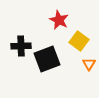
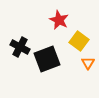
black cross: moved 1 px left, 1 px down; rotated 30 degrees clockwise
orange triangle: moved 1 px left, 1 px up
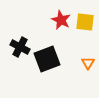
red star: moved 2 px right
yellow square: moved 6 px right, 19 px up; rotated 30 degrees counterclockwise
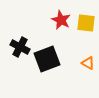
yellow square: moved 1 px right, 1 px down
orange triangle: rotated 32 degrees counterclockwise
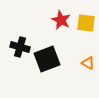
black cross: rotated 12 degrees counterclockwise
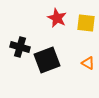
red star: moved 4 px left, 2 px up
black square: moved 1 px down
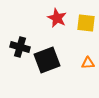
orange triangle: rotated 32 degrees counterclockwise
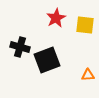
red star: moved 1 px left; rotated 18 degrees clockwise
yellow square: moved 1 px left, 2 px down
orange triangle: moved 12 px down
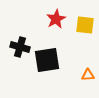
red star: moved 1 px down
black square: rotated 12 degrees clockwise
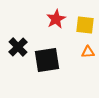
black cross: moved 2 px left; rotated 30 degrees clockwise
orange triangle: moved 23 px up
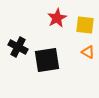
red star: moved 1 px right, 1 px up
black cross: rotated 18 degrees counterclockwise
orange triangle: rotated 32 degrees clockwise
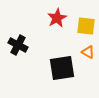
yellow square: moved 1 px right, 1 px down
black cross: moved 2 px up
black square: moved 15 px right, 8 px down
